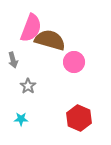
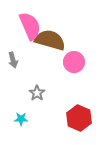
pink semicircle: moved 1 px left, 2 px up; rotated 44 degrees counterclockwise
gray star: moved 9 px right, 7 px down
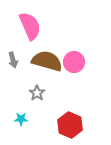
brown semicircle: moved 3 px left, 21 px down
red hexagon: moved 9 px left, 7 px down
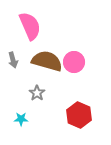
red hexagon: moved 9 px right, 10 px up
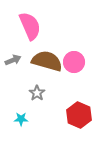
gray arrow: rotated 98 degrees counterclockwise
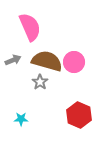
pink semicircle: moved 1 px down
gray star: moved 3 px right, 11 px up
